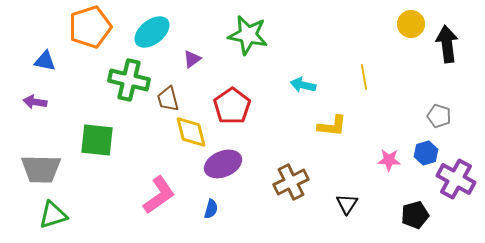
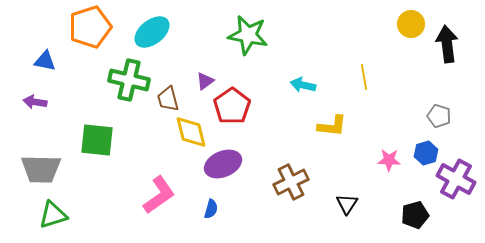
purple triangle: moved 13 px right, 22 px down
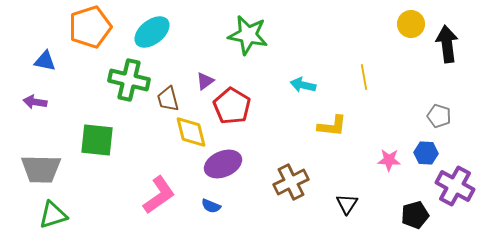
red pentagon: rotated 6 degrees counterclockwise
blue hexagon: rotated 20 degrees clockwise
purple cross: moved 1 px left, 7 px down
blue semicircle: moved 3 px up; rotated 96 degrees clockwise
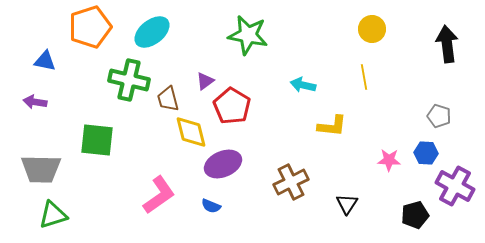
yellow circle: moved 39 px left, 5 px down
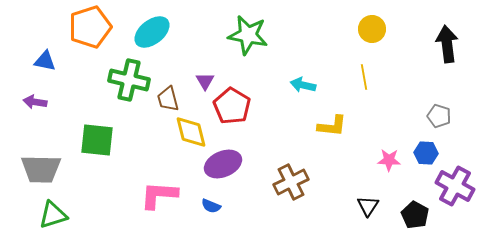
purple triangle: rotated 24 degrees counterclockwise
pink L-shape: rotated 141 degrees counterclockwise
black triangle: moved 21 px right, 2 px down
black pentagon: rotated 28 degrees counterclockwise
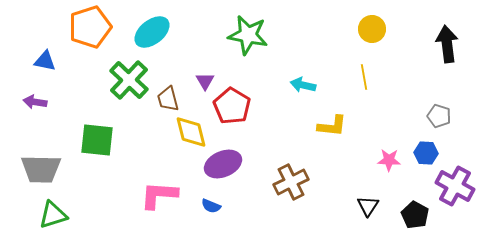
green cross: rotated 30 degrees clockwise
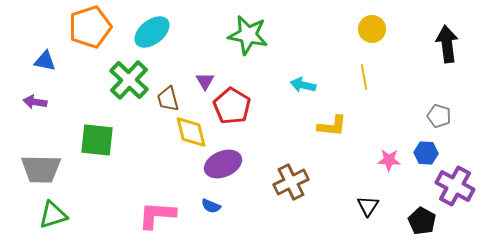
pink L-shape: moved 2 px left, 20 px down
black pentagon: moved 7 px right, 6 px down
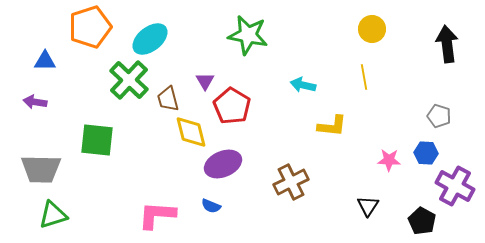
cyan ellipse: moved 2 px left, 7 px down
blue triangle: rotated 10 degrees counterclockwise
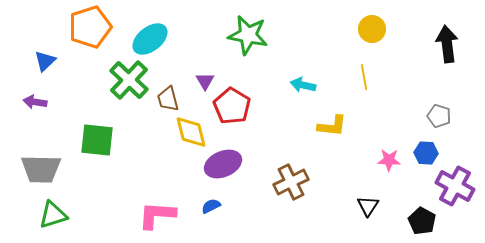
blue triangle: rotated 45 degrees counterclockwise
blue semicircle: rotated 132 degrees clockwise
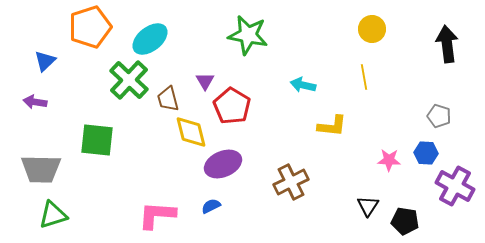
black pentagon: moved 17 px left; rotated 20 degrees counterclockwise
